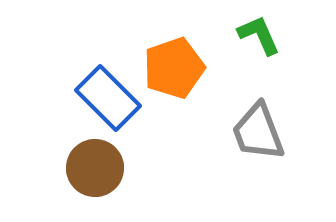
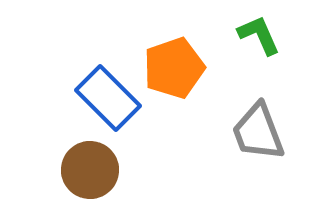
brown circle: moved 5 px left, 2 px down
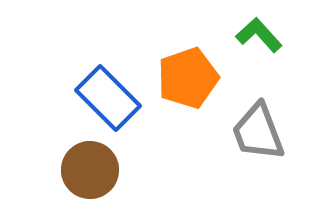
green L-shape: rotated 18 degrees counterclockwise
orange pentagon: moved 14 px right, 10 px down
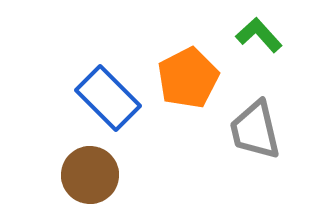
orange pentagon: rotated 8 degrees counterclockwise
gray trapezoid: moved 3 px left, 2 px up; rotated 8 degrees clockwise
brown circle: moved 5 px down
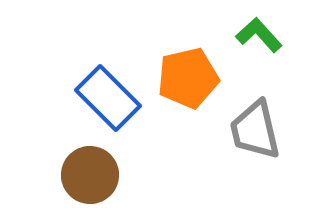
orange pentagon: rotated 14 degrees clockwise
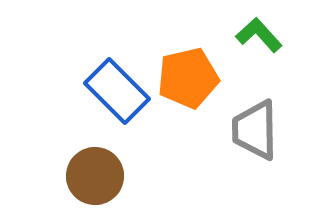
blue rectangle: moved 9 px right, 7 px up
gray trapezoid: rotated 12 degrees clockwise
brown circle: moved 5 px right, 1 px down
